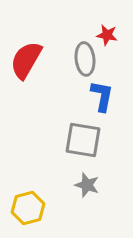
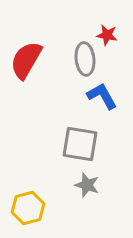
blue L-shape: rotated 40 degrees counterclockwise
gray square: moved 3 px left, 4 px down
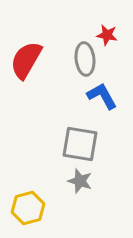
gray star: moved 7 px left, 4 px up
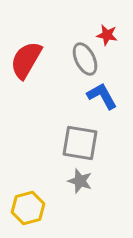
gray ellipse: rotated 20 degrees counterclockwise
gray square: moved 1 px up
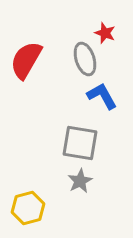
red star: moved 2 px left, 2 px up; rotated 10 degrees clockwise
gray ellipse: rotated 8 degrees clockwise
gray star: rotated 25 degrees clockwise
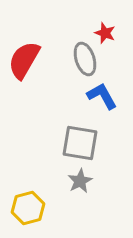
red semicircle: moved 2 px left
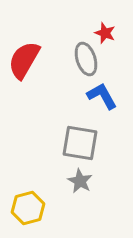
gray ellipse: moved 1 px right
gray star: rotated 15 degrees counterclockwise
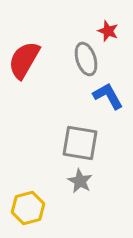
red star: moved 3 px right, 2 px up
blue L-shape: moved 6 px right
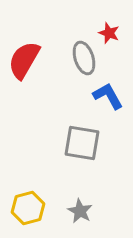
red star: moved 1 px right, 2 px down
gray ellipse: moved 2 px left, 1 px up
gray square: moved 2 px right
gray star: moved 30 px down
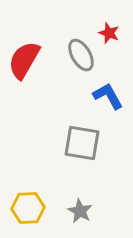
gray ellipse: moved 3 px left, 3 px up; rotated 12 degrees counterclockwise
yellow hexagon: rotated 12 degrees clockwise
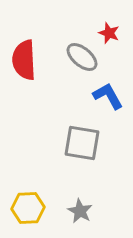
gray ellipse: moved 1 px right, 2 px down; rotated 20 degrees counterclockwise
red semicircle: rotated 33 degrees counterclockwise
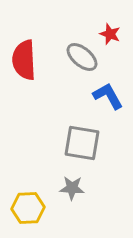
red star: moved 1 px right, 1 px down
gray star: moved 8 px left, 23 px up; rotated 25 degrees counterclockwise
